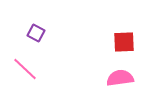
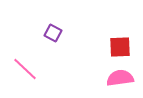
purple square: moved 17 px right
red square: moved 4 px left, 5 px down
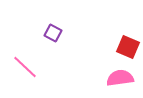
red square: moved 8 px right; rotated 25 degrees clockwise
pink line: moved 2 px up
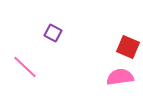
pink semicircle: moved 1 px up
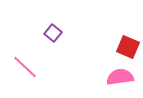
purple square: rotated 12 degrees clockwise
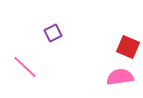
purple square: rotated 24 degrees clockwise
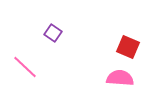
purple square: rotated 30 degrees counterclockwise
pink semicircle: moved 1 px down; rotated 12 degrees clockwise
